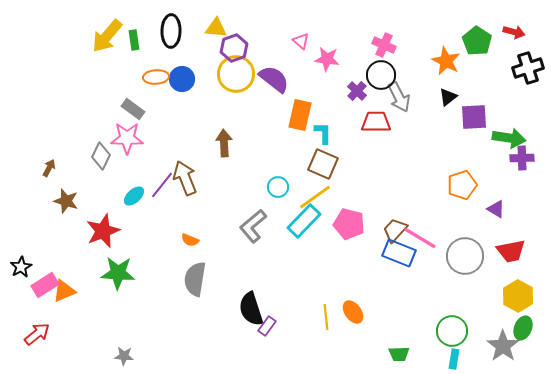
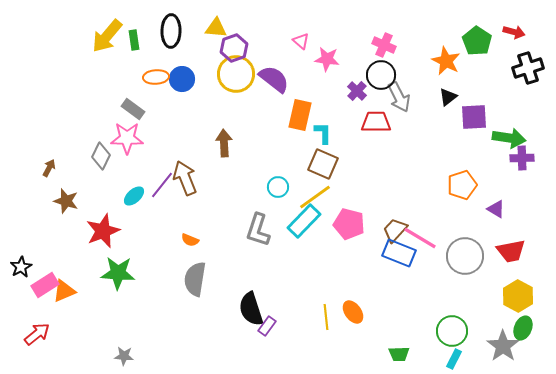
gray L-shape at (253, 226): moved 5 px right, 4 px down; rotated 32 degrees counterclockwise
cyan rectangle at (454, 359): rotated 18 degrees clockwise
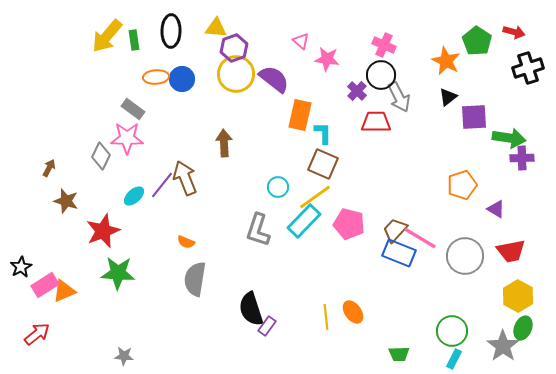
orange semicircle at (190, 240): moved 4 px left, 2 px down
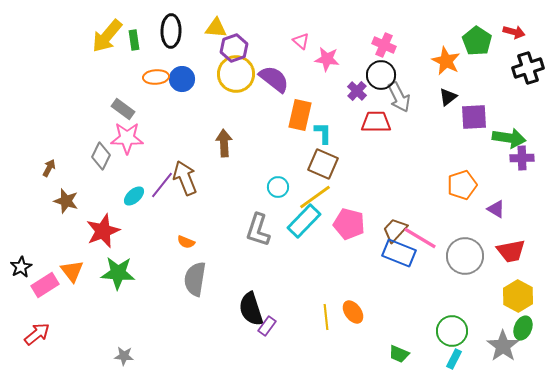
gray rectangle at (133, 109): moved 10 px left
orange triangle at (64, 291): moved 8 px right, 20 px up; rotated 45 degrees counterclockwise
green trapezoid at (399, 354): rotated 25 degrees clockwise
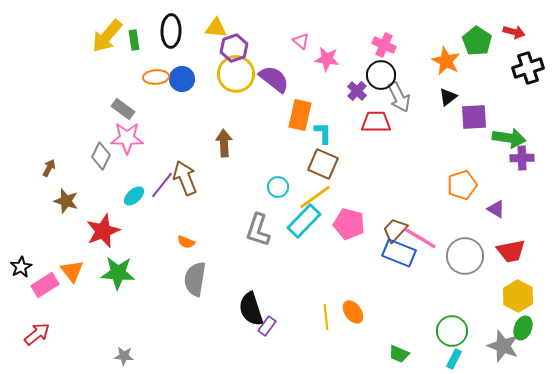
gray star at (503, 346): rotated 16 degrees counterclockwise
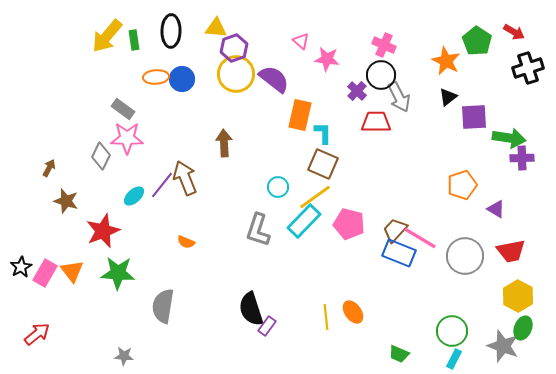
red arrow at (514, 32): rotated 15 degrees clockwise
gray semicircle at (195, 279): moved 32 px left, 27 px down
pink rectangle at (45, 285): moved 12 px up; rotated 28 degrees counterclockwise
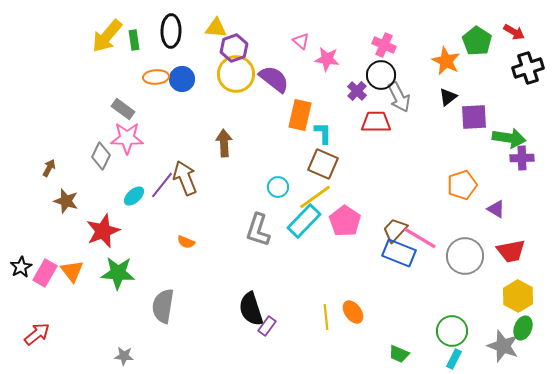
pink pentagon at (349, 224): moved 4 px left, 3 px up; rotated 20 degrees clockwise
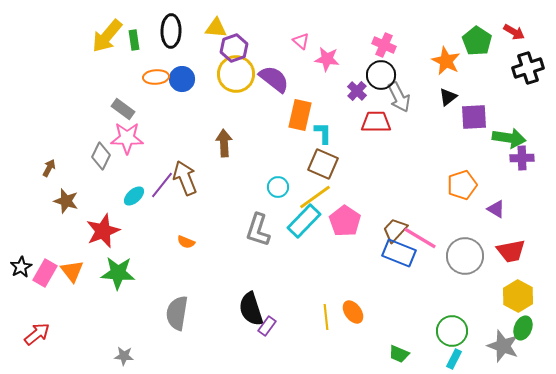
gray semicircle at (163, 306): moved 14 px right, 7 px down
